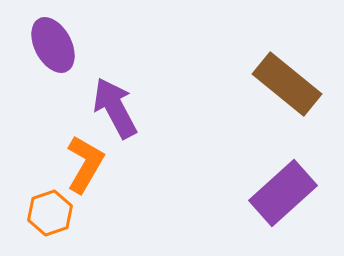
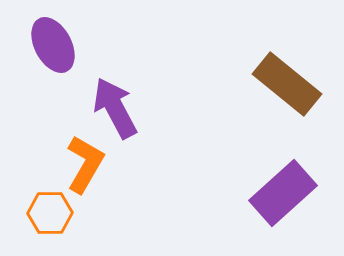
orange hexagon: rotated 18 degrees clockwise
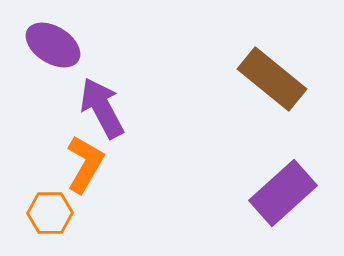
purple ellipse: rotated 30 degrees counterclockwise
brown rectangle: moved 15 px left, 5 px up
purple arrow: moved 13 px left
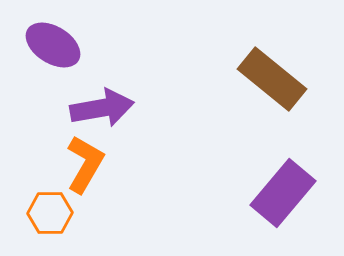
purple arrow: rotated 108 degrees clockwise
purple rectangle: rotated 8 degrees counterclockwise
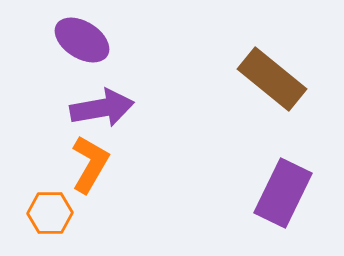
purple ellipse: moved 29 px right, 5 px up
orange L-shape: moved 5 px right
purple rectangle: rotated 14 degrees counterclockwise
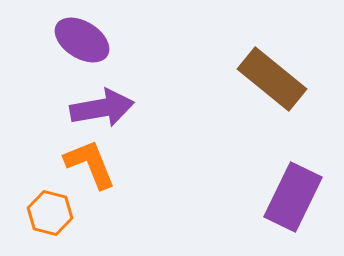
orange L-shape: rotated 52 degrees counterclockwise
purple rectangle: moved 10 px right, 4 px down
orange hexagon: rotated 15 degrees clockwise
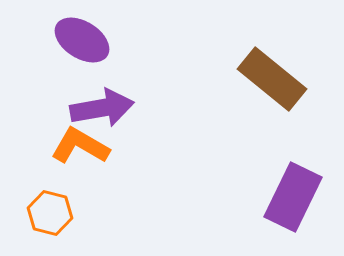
orange L-shape: moved 10 px left, 18 px up; rotated 38 degrees counterclockwise
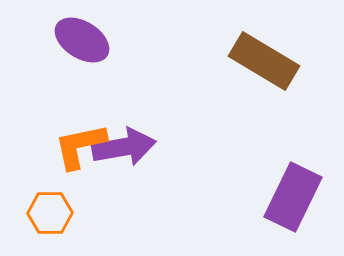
brown rectangle: moved 8 px left, 18 px up; rotated 8 degrees counterclockwise
purple arrow: moved 22 px right, 39 px down
orange L-shape: rotated 42 degrees counterclockwise
orange hexagon: rotated 15 degrees counterclockwise
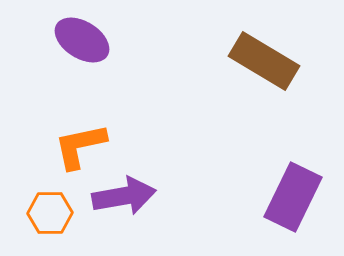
purple arrow: moved 49 px down
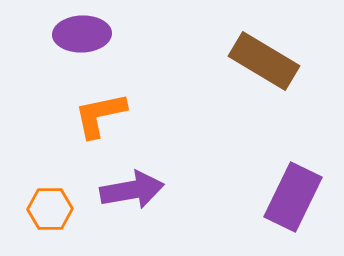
purple ellipse: moved 6 px up; rotated 34 degrees counterclockwise
orange L-shape: moved 20 px right, 31 px up
purple arrow: moved 8 px right, 6 px up
orange hexagon: moved 4 px up
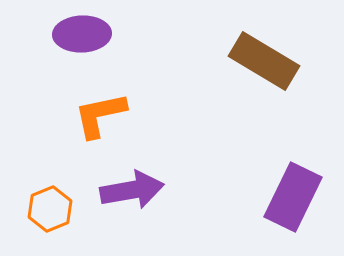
orange hexagon: rotated 21 degrees counterclockwise
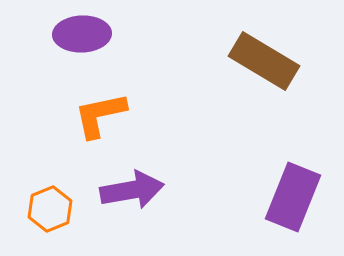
purple rectangle: rotated 4 degrees counterclockwise
